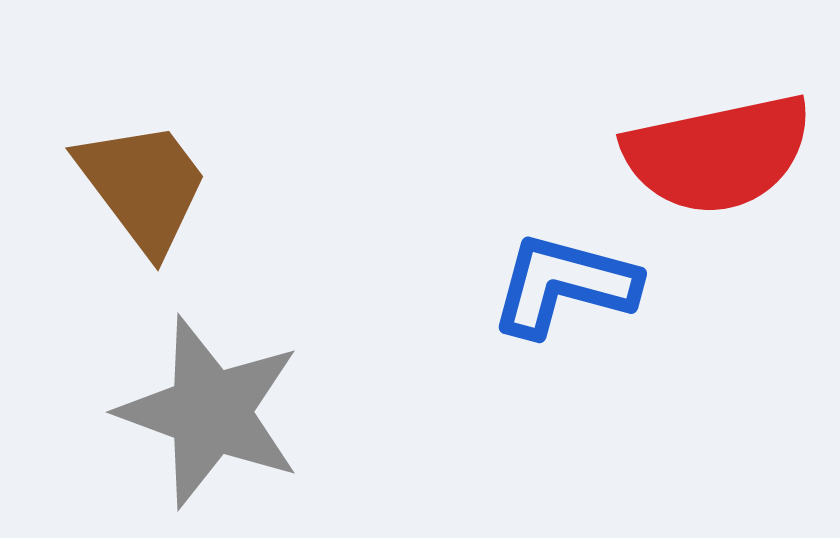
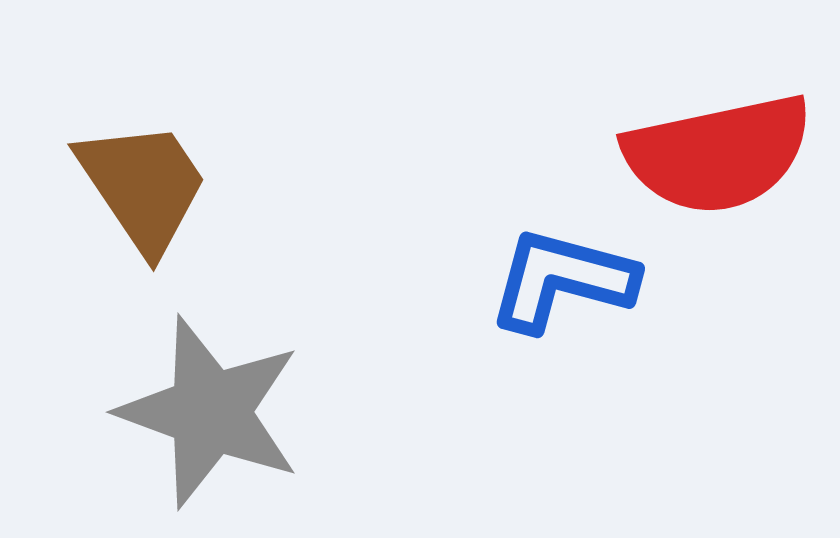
brown trapezoid: rotated 3 degrees clockwise
blue L-shape: moved 2 px left, 5 px up
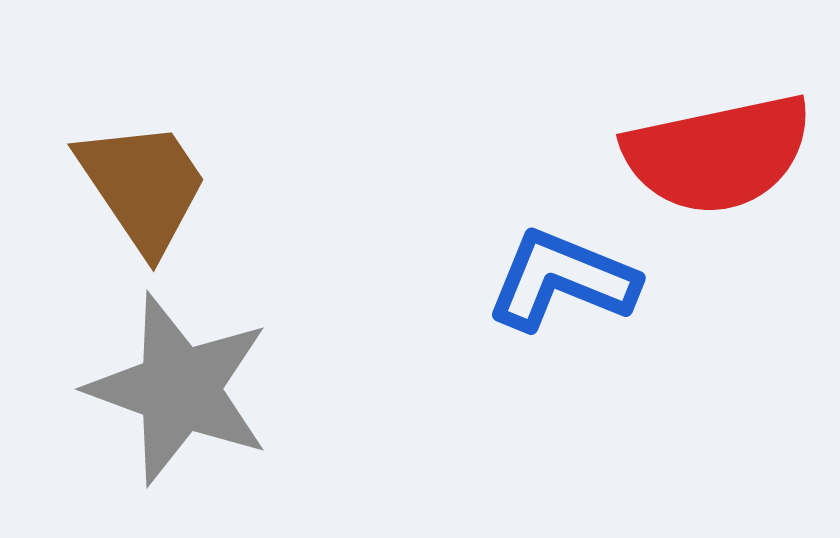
blue L-shape: rotated 7 degrees clockwise
gray star: moved 31 px left, 23 px up
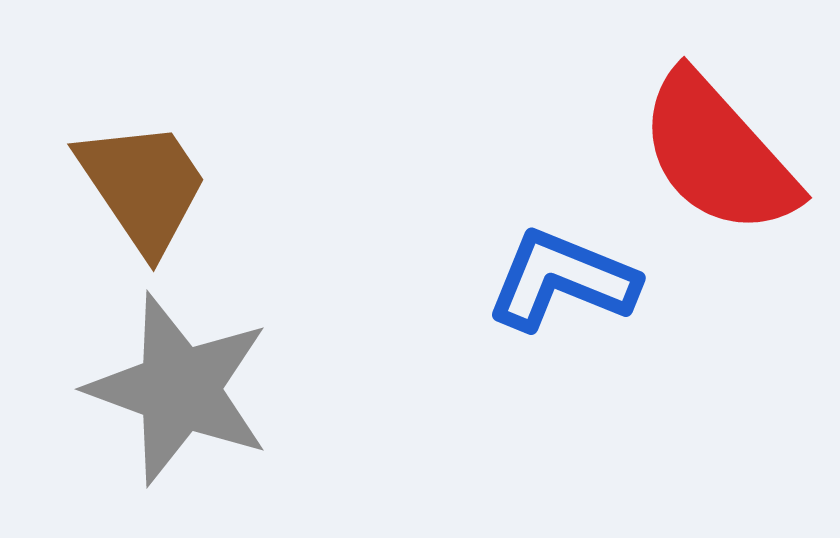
red semicircle: rotated 60 degrees clockwise
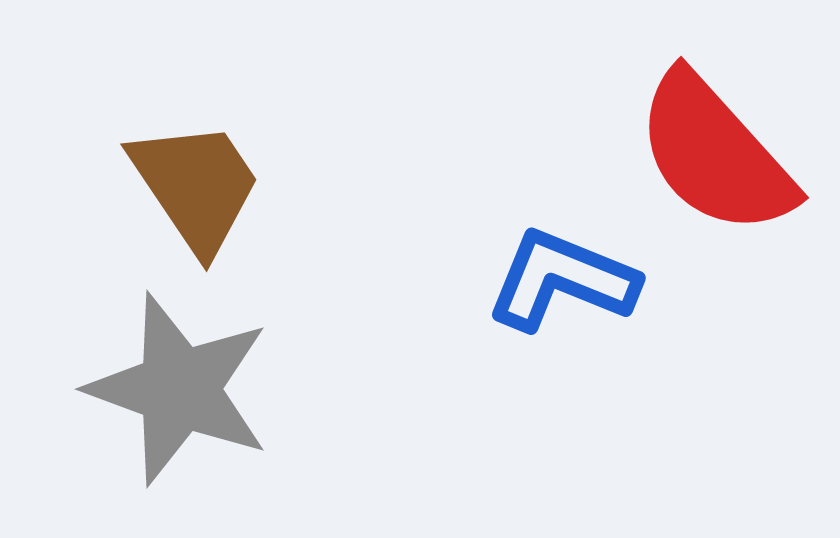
red semicircle: moved 3 px left
brown trapezoid: moved 53 px right
